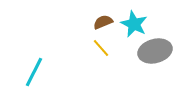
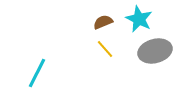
cyan star: moved 5 px right, 5 px up
yellow line: moved 4 px right, 1 px down
cyan line: moved 3 px right, 1 px down
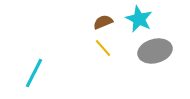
yellow line: moved 2 px left, 1 px up
cyan line: moved 3 px left
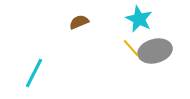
brown semicircle: moved 24 px left
yellow line: moved 28 px right
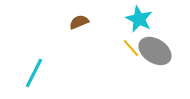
gray ellipse: rotated 48 degrees clockwise
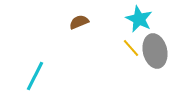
gray ellipse: rotated 44 degrees clockwise
cyan line: moved 1 px right, 3 px down
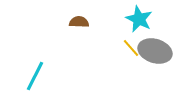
brown semicircle: rotated 24 degrees clockwise
gray ellipse: rotated 60 degrees counterclockwise
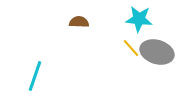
cyan star: rotated 20 degrees counterclockwise
gray ellipse: moved 2 px right, 1 px down
cyan line: rotated 8 degrees counterclockwise
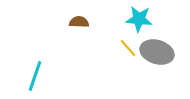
yellow line: moved 3 px left
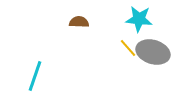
gray ellipse: moved 4 px left
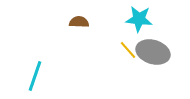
yellow line: moved 2 px down
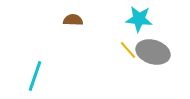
brown semicircle: moved 6 px left, 2 px up
